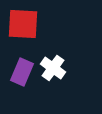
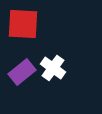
purple rectangle: rotated 28 degrees clockwise
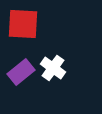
purple rectangle: moved 1 px left
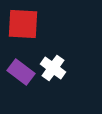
purple rectangle: rotated 76 degrees clockwise
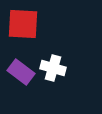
white cross: rotated 20 degrees counterclockwise
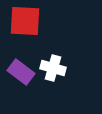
red square: moved 2 px right, 3 px up
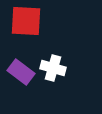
red square: moved 1 px right
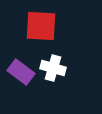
red square: moved 15 px right, 5 px down
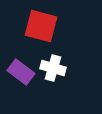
red square: rotated 12 degrees clockwise
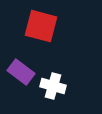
white cross: moved 18 px down
